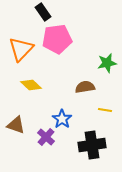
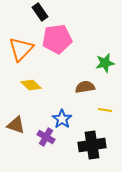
black rectangle: moved 3 px left
green star: moved 2 px left
purple cross: rotated 12 degrees counterclockwise
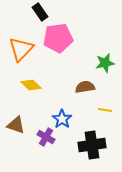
pink pentagon: moved 1 px right, 1 px up
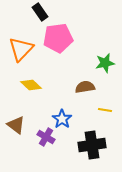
brown triangle: rotated 18 degrees clockwise
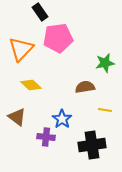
brown triangle: moved 1 px right, 8 px up
purple cross: rotated 24 degrees counterclockwise
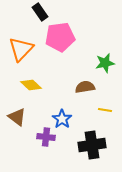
pink pentagon: moved 2 px right, 1 px up
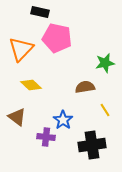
black rectangle: rotated 42 degrees counterclockwise
pink pentagon: moved 3 px left, 1 px down; rotated 20 degrees clockwise
yellow line: rotated 48 degrees clockwise
blue star: moved 1 px right, 1 px down
